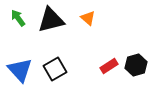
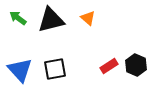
green arrow: rotated 18 degrees counterclockwise
black hexagon: rotated 20 degrees counterclockwise
black square: rotated 20 degrees clockwise
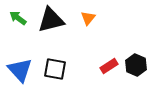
orange triangle: rotated 28 degrees clockwise
black square: rotated 20 degrees clockwise
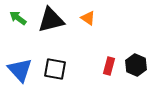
orange triangle: rotated 35 degrees counterclockwise
red rectangle: rotated 42 degrees counterclockwise
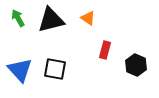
green arrow: rotated 24 degrees clockwise
red rectangle: moved 4 px left, 16 px up
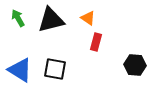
red rectangle: moved 9 px left, 8 px up
black hexagon: moved 1 px left; rotated 20 degrees counterclockwise
blue triangle: rotated 16 degrees counterclockwise
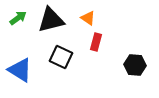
green arrow: rotated 84 degrees clockwise
black square: moved 6 px right, 12 px up; rotated 15 degrees clockwise
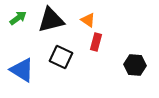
orange triangle: moved 2 px down
blue triangle: moved 2 px right
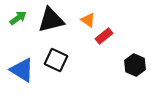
red rectangle: moved 8 px right, 6 px up; rotated 36 degrees clockwise
black square: moved 5 px left, 3 px down
black hexagon: rotated 20 degrees clockwise
